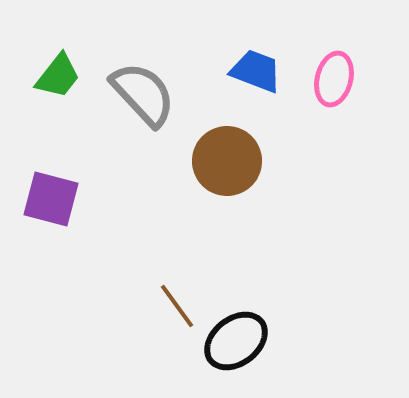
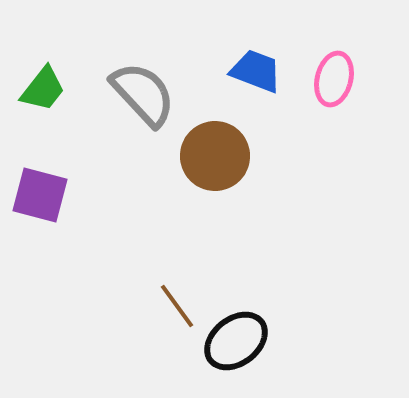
green trapezoid: moved 15 px left, 13 px down
brown circle: moved 12 px left, 5 px up
purple square: moved 11 px left, 4 px up
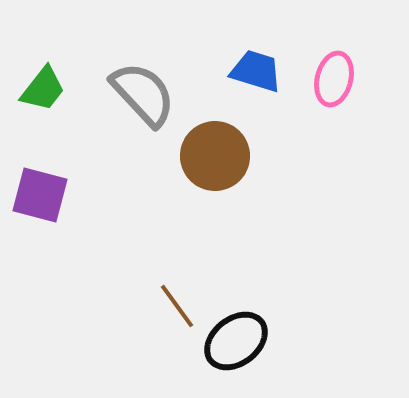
blue trapezoid: rotated 4 degrees counterclockwise
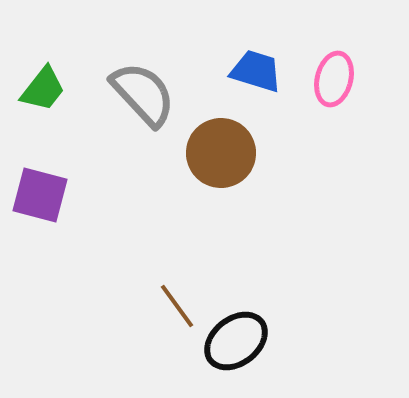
brown circle: moved 6 px right, 3 px up
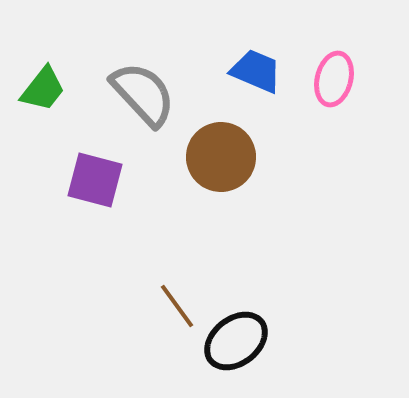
blue trapezoid: rotated 6 degrees clockwise
brown circle: moved 4 px down
purple square: moved 55 px right, 15 px up
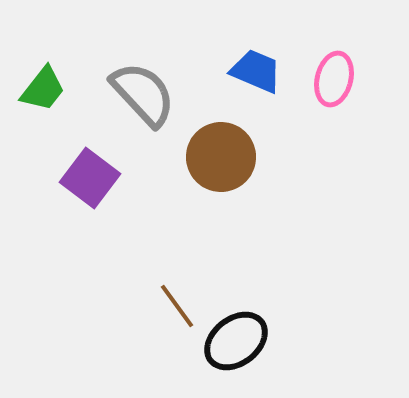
purple square: moved 5 px left, 2 px up; rotated 22 degrees clockwise
